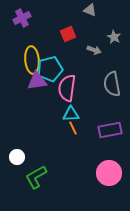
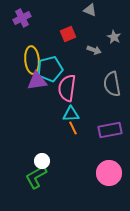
white circle: moved 25 px right, 4 px down
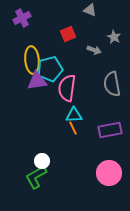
cyan triangle: moved 3 px right, 1 px down
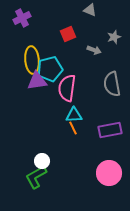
gray star: rotated 24 degrees clockwise
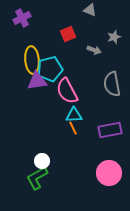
pink semicircle: moved 3 px down; rotated 36 degrees counterclockwise
green L-shape: moved 1 px right, 1 px down
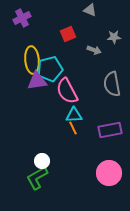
gray star: rotated 16 degrees clockwise
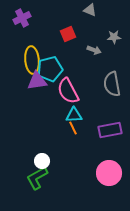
pink semicircle: moved 1 px right
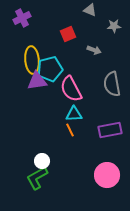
gray star: moved 11 px up
pink semicircle: moved 3 px right, 2 px up
cyan triangle: moved 1 px up
orange line: moved 3 px left, 2 px down
pink circle: moved 2 px left, 2 px down
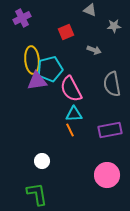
red square: moved 2 px left, 2 px up
green L-shape: moved 16 px down; rotated 110 degrees clockwise
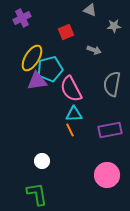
yellow ellipse: moved 2 px up; rotated 36 degrees clockwise
gray semicircle: rotated 20 degrees clockwise
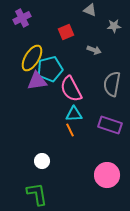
purple rectangle: moved 5 px up; rotated 30 degrees clockwise
